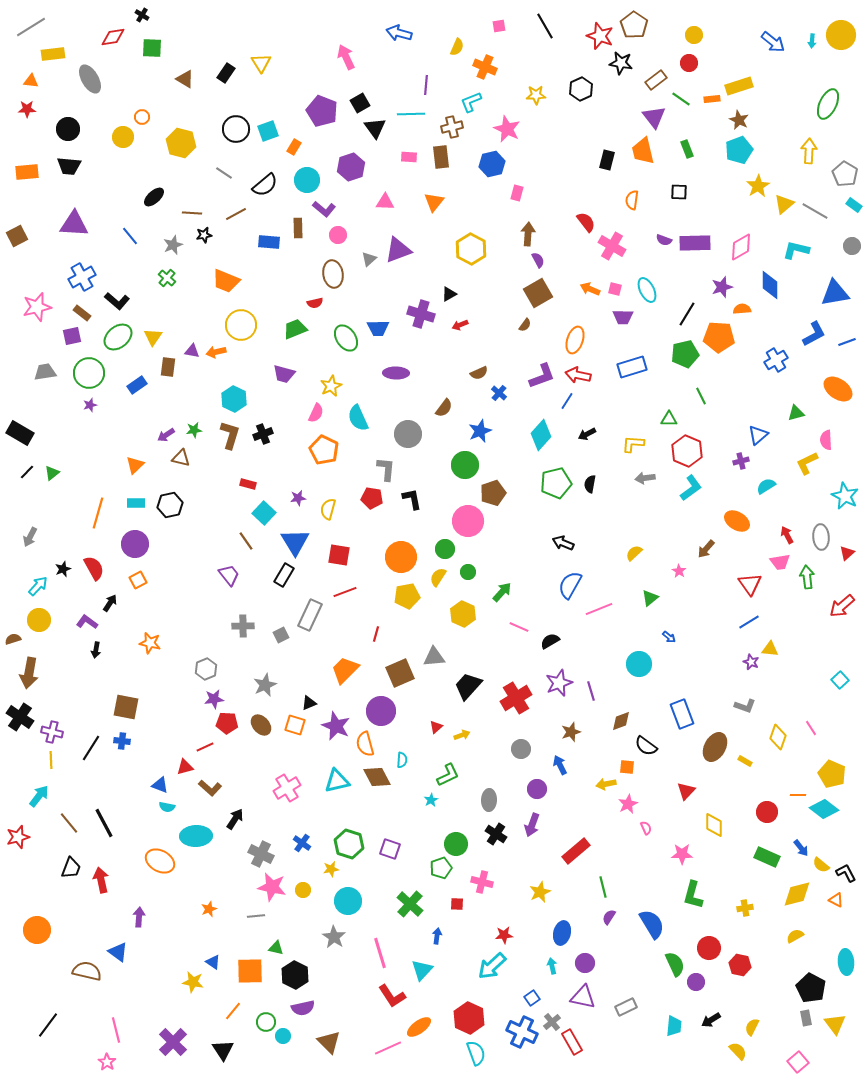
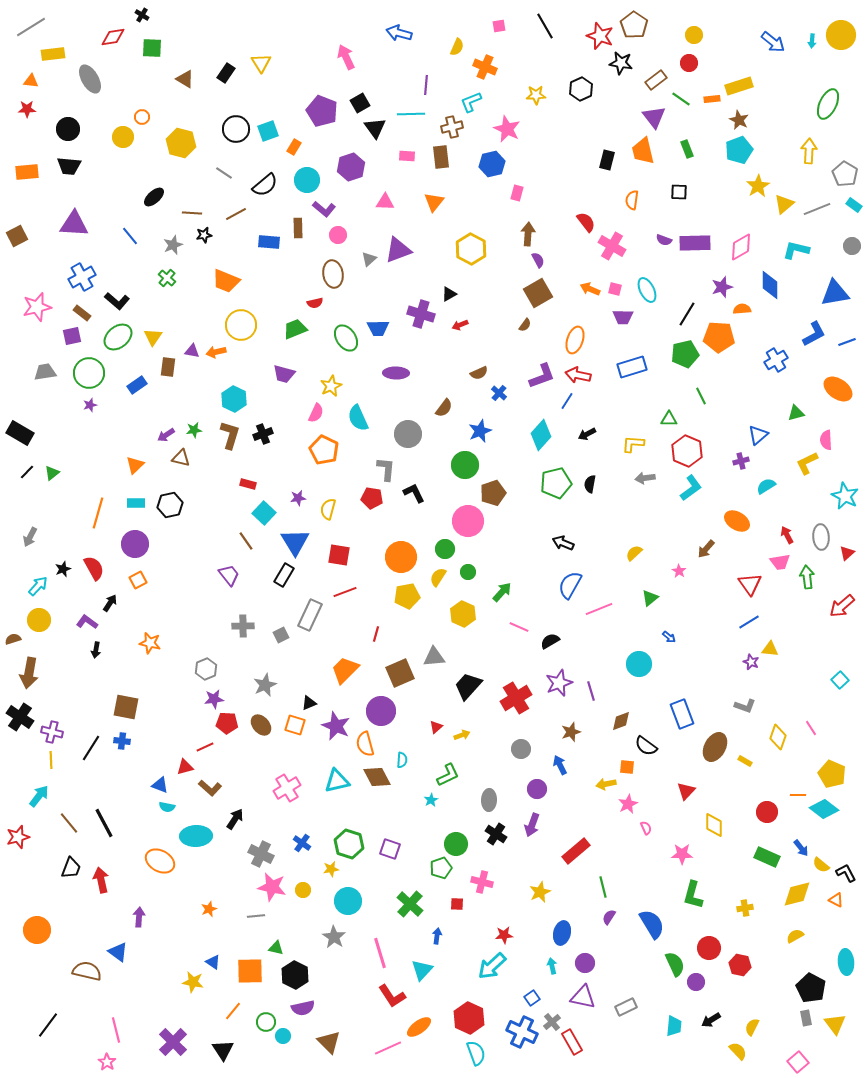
pink rectangle at (409, 157): moved 2 px left, 1 px up
gray line at (815, 211): moved 2 px right, 2 px up; rotated 52 degrees counterclockwise
black L-shape at (412, 499): moved 2 px right, 6 px up; rotated 15 degrees counterclockwise
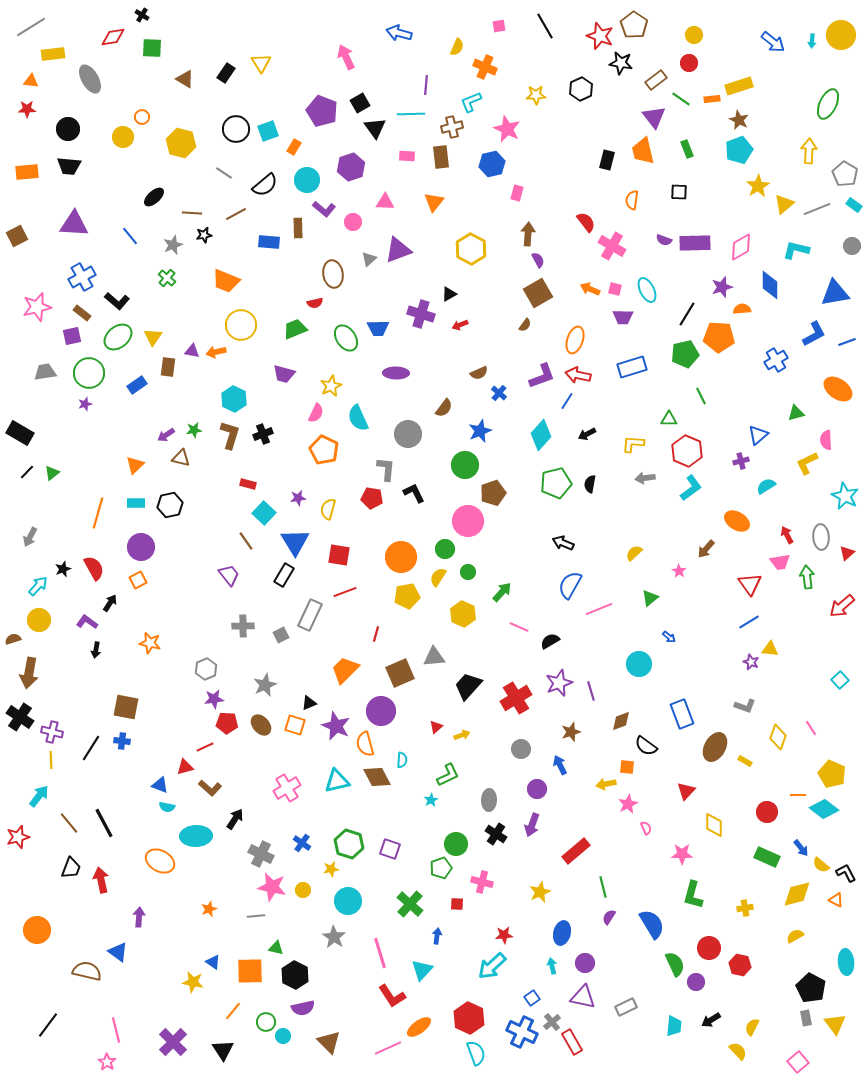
pink circle at (338, 235): moved 15 px right, 13 px up
purple star at (90, 405): moved 5 px left, 1 px up
purple circle at (135, 544): moved 6 px right, 3 px down
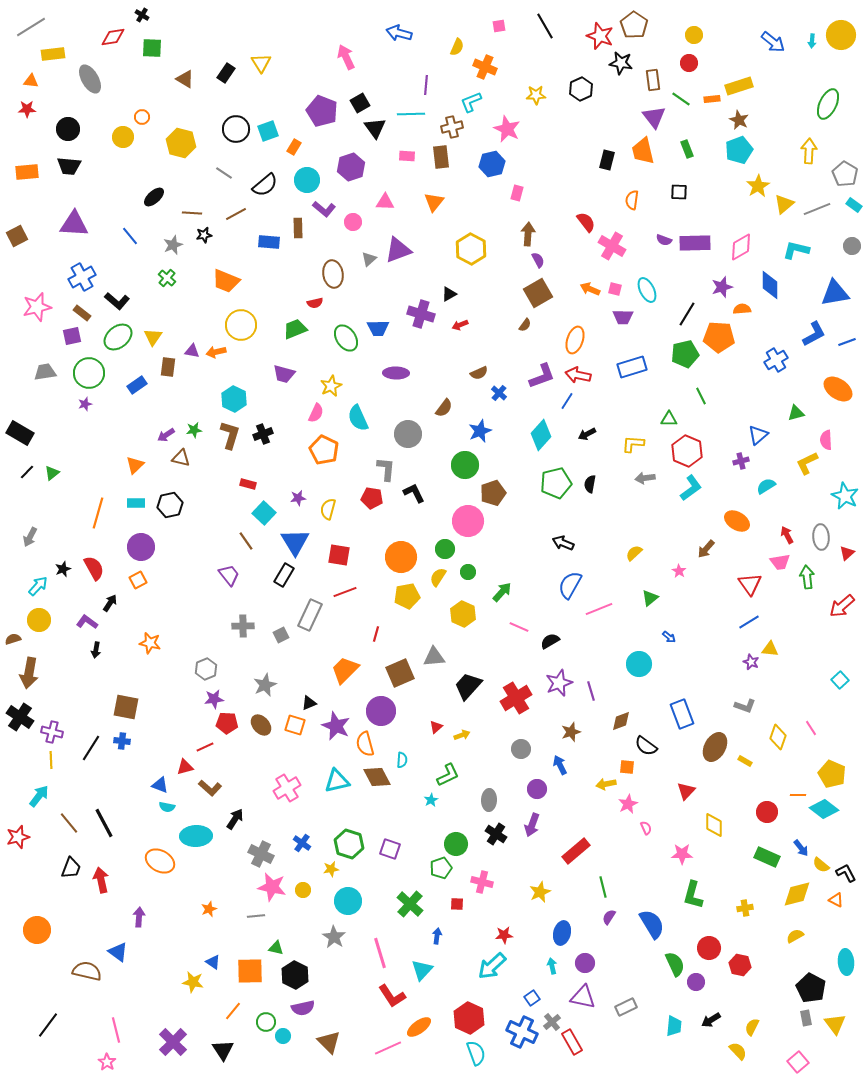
brown rectangle at (656, 80): moved 3 px left; rotated 60 degrees counterclockwise
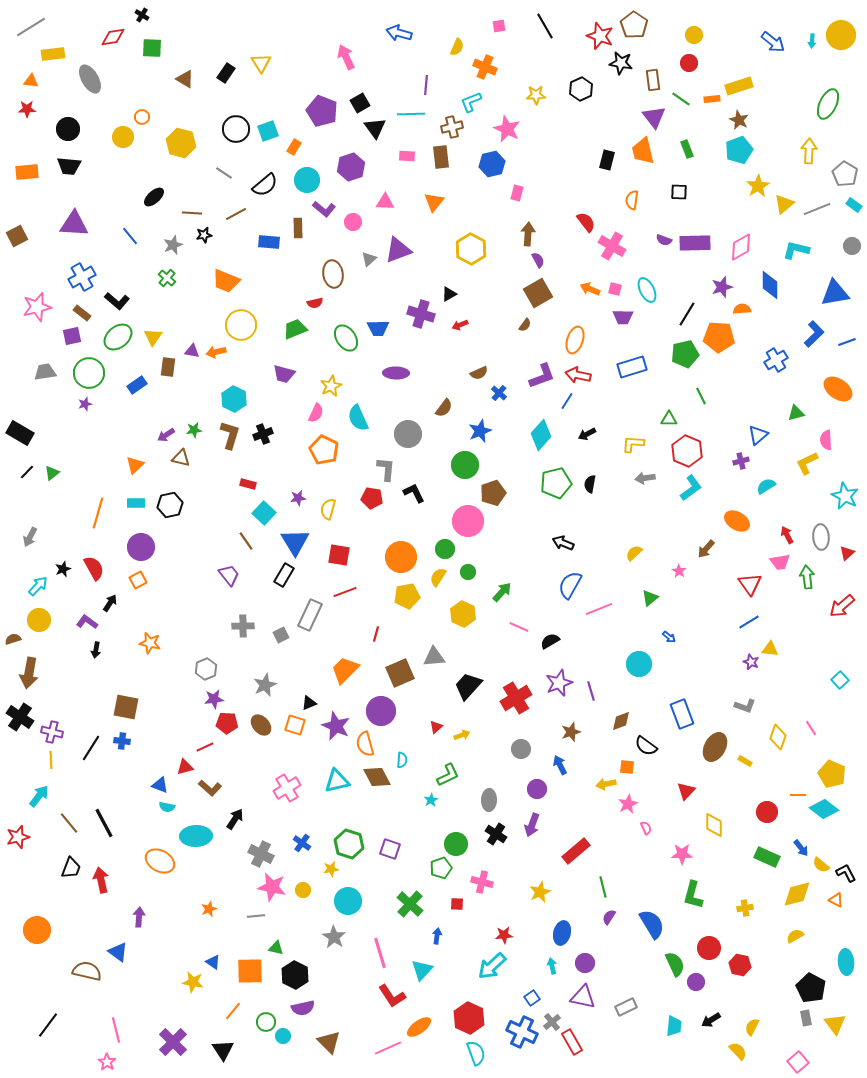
blue L-shape at (814, 334): rotated 16 degrees counterclockwise
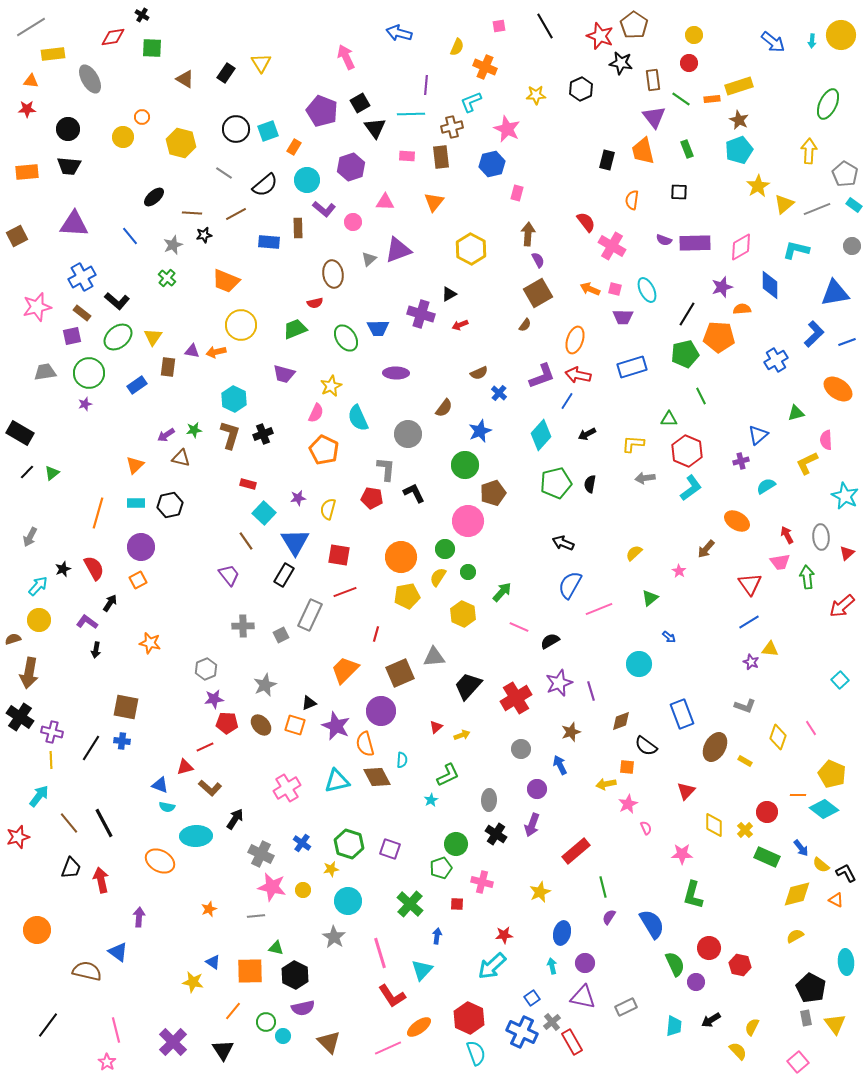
yellow cross at (745, 908): moved 78 px up; rotated 35 degrees counterclockwise
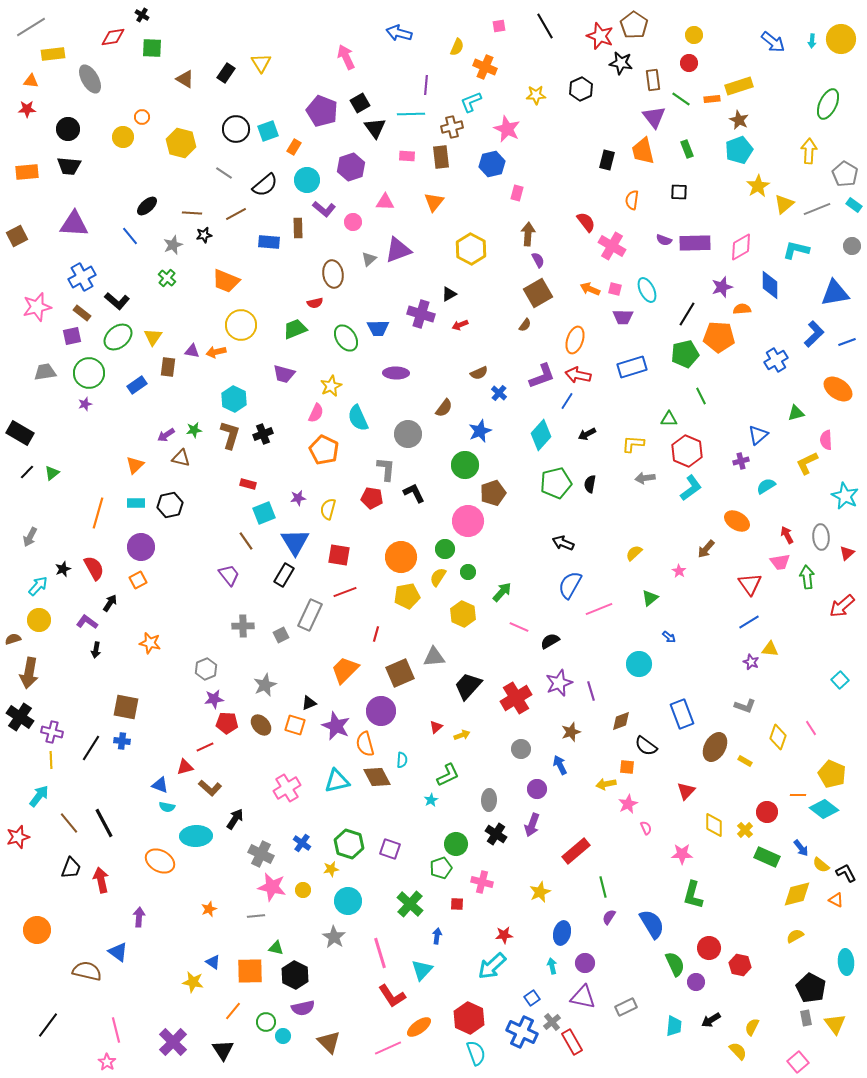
yellow circle at (841, 35): moved 4 px down
black ellipse at (154, 197): moved 7 px left, 9 px down
cyan square at (264, 513): rotated 25 degrees clockwise
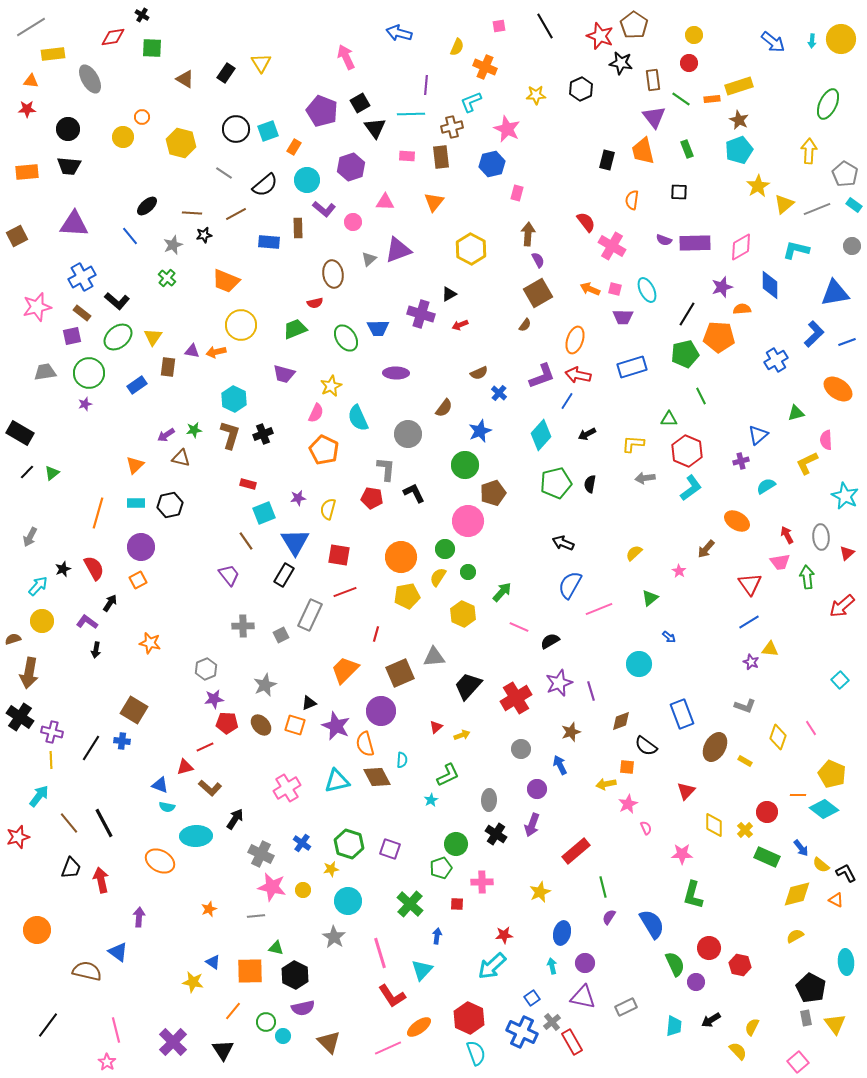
yellow circle at (39, 620): moved 3 px right, 1 px down
brown square at (126, 707): moved 8 px right, 3 px down; rotated 20 degrees clockwise
pink cross at (482, 882): rotated 15 degrees counterclockwise
